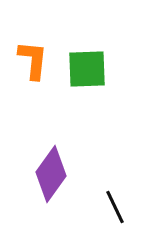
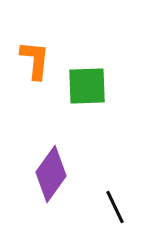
orange L-shape: moved 2 px right
green square: moved 17 px down
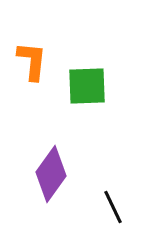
orange L-shape: moved 3 px left, 1 px down
black line: moved 2 px left
